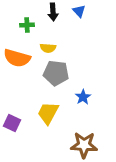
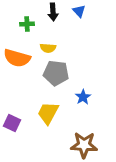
green cross: moved 1 px up
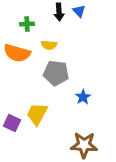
black arrow: moved 6 px right
yellow semicircle: moved 1 px right, 3 px up
orange semicircle: moved 5 px up
yellow trapezoid: moved 11 px left, 1 px down
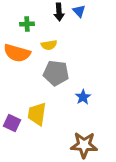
yellow semicircle: rotated 14 degrees counterclockwise
yellow trapezoid: rotated 20 degrees counterclockwise
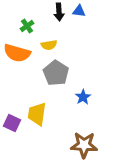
blue triangle: rotated 40 degrees counterclockwise
green cross: moved 2 px down; rotated 32 degrees counterclockwise
gray pentagon: rotated 25 degrees clockwise
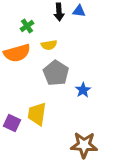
orange semicircle: rotated 32 degrees counterclockwise
blue star: moved 7 px up
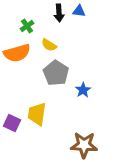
black arrow: moved 1 px down
yellow semicircle: rotated 42 degrees clockwise
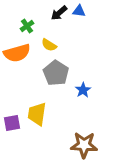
black arrow: rotated 54 degrees clockwise
purple square: rotated 36 degrees counterclockwise
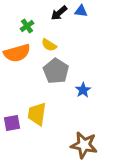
blue triangle: moved 2 px right
gray pentagon: moved 2 px up
brown star: rotated 8 degrees clockwise
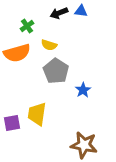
black arrow: rotated 18 degrees clockwise
yellow semicircle: rotated 14 degrees counterclockwise
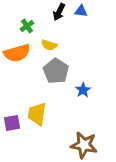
black arrow: moved 1 px up; rotated 42 degrees counterclockwise
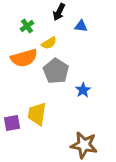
blue triangle: moved 15 px down
yellow semicircle: moved 2 px up; rotated 49 degrees counterclockwise
orange semicircle: moved 7 px right, 5 px down
